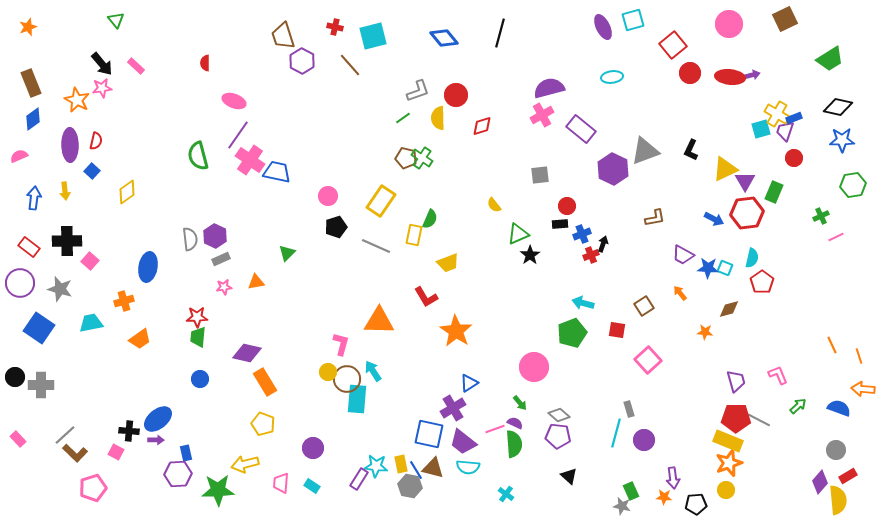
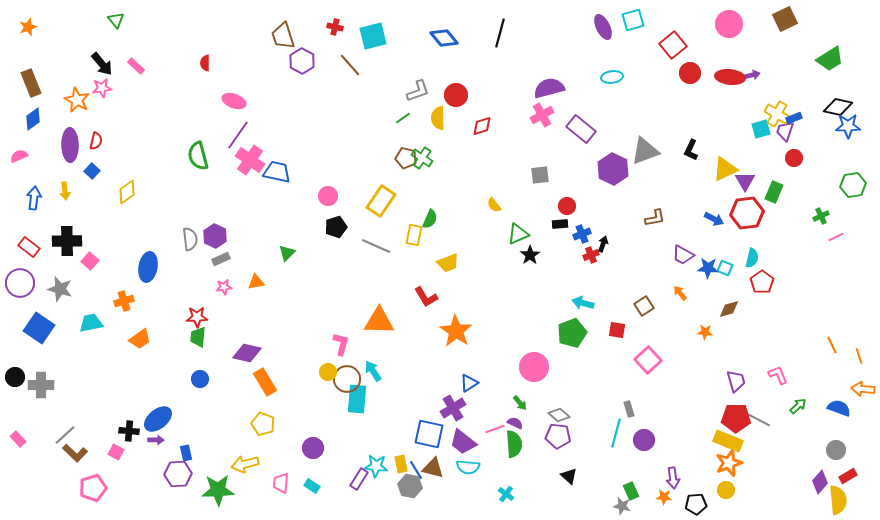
blue star at (842, 140): moved 6 px right, 14 px up
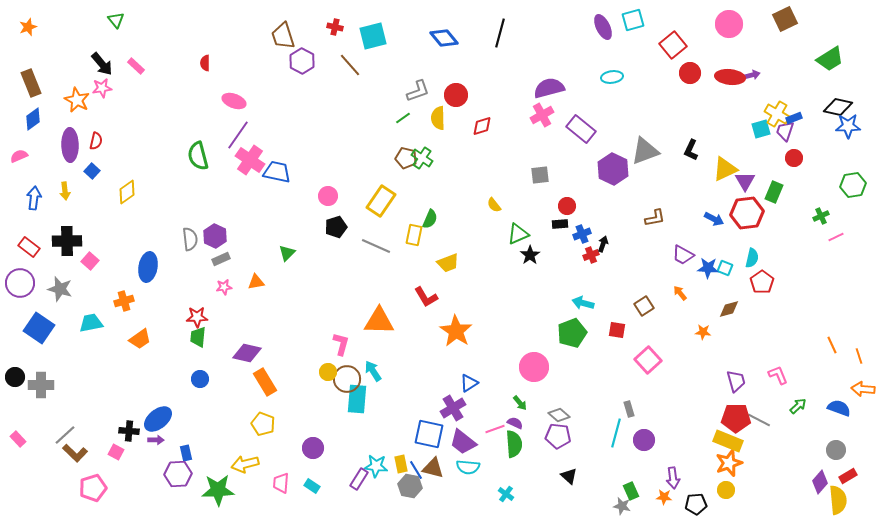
orange star at (705, 332): moved 2 px left
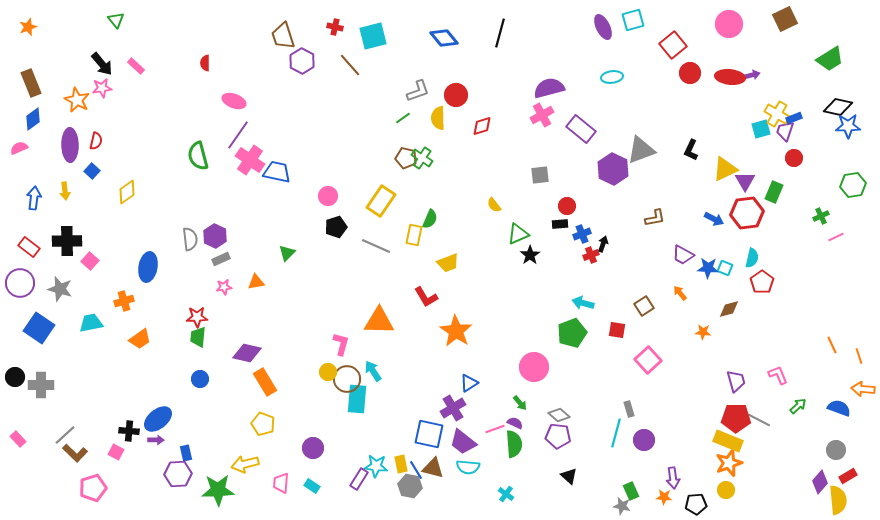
gray triangle at (645, 151): moved 4 px left, 1 px up
pink semicircle at (19, 156): moved 8 px up
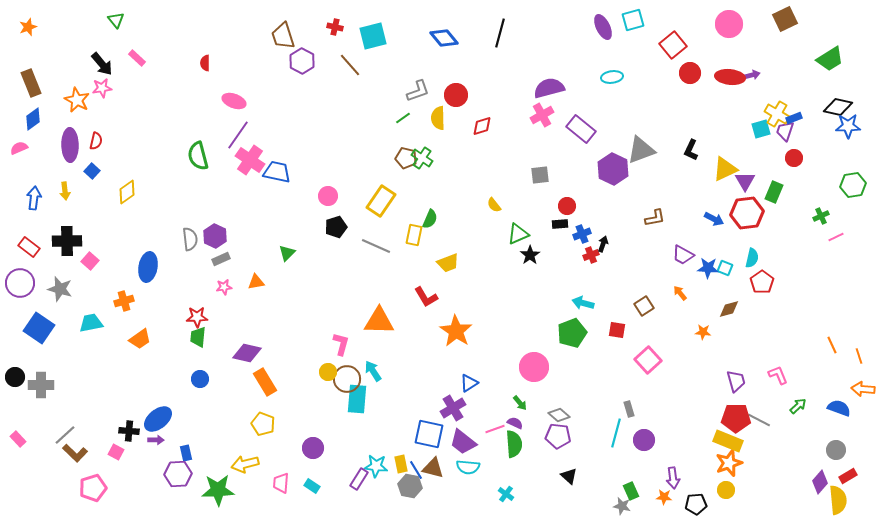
pink rectangle at (136, 66): moved 1 px right, 8 px up
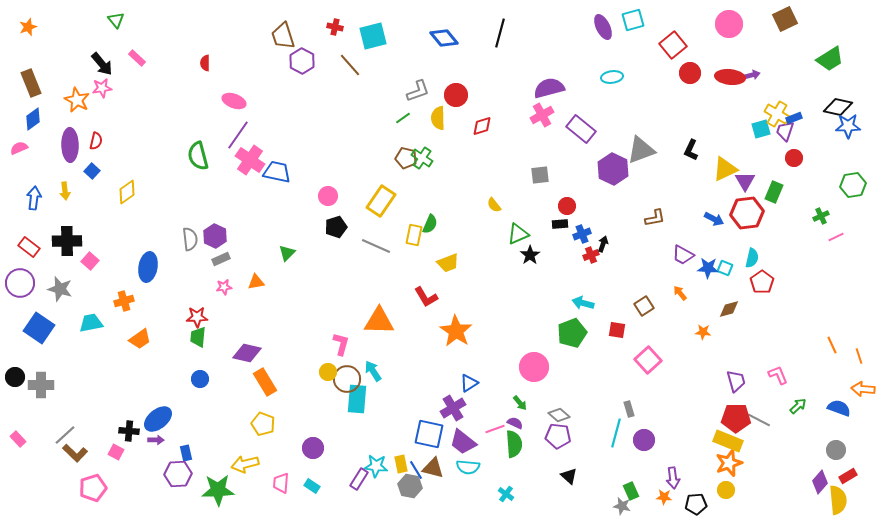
green semicircle at (430, 219): moved 5 px down
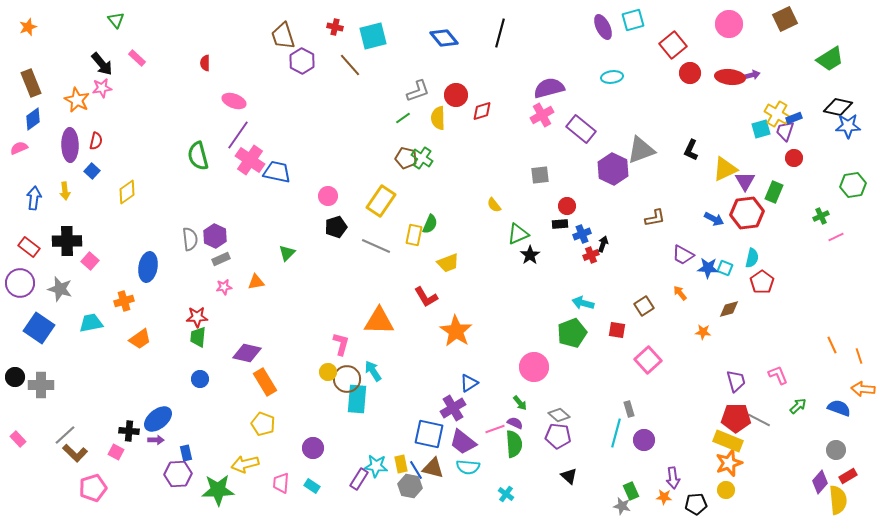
red diamond at (482, 126): moved 15 px up
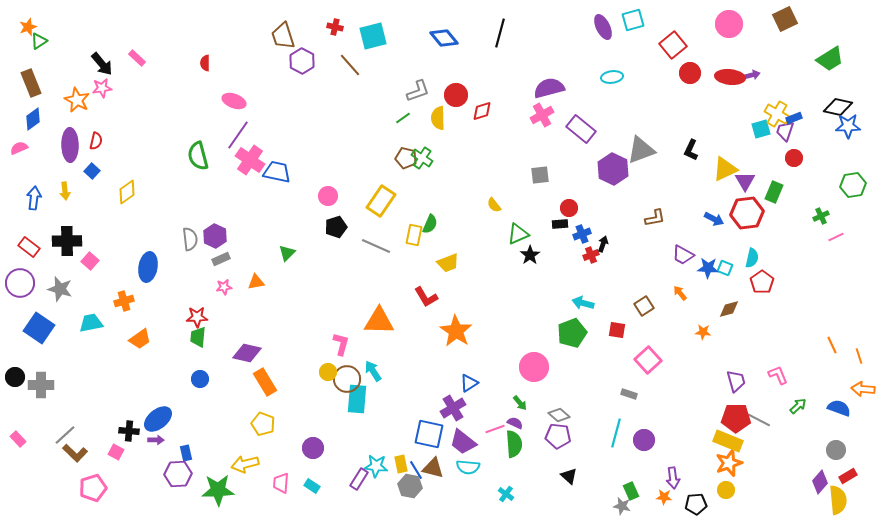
green triangle at (116, 20): moved 77 px left, 21 px down; rotated 36 degrees clockwise
red circle at (567, 206): moved 2 px right, 2 px down
gray rectangle at (629, 409): moved 15 px up; rotated 56 degrees counterclockwise
